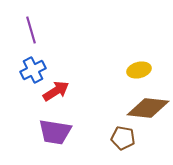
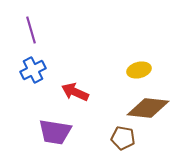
red arrow: moved 19 px right, 1 px down; rotated 124 degrees counterclockwise
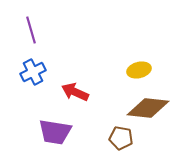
blue cross: moved 2 px down
brown pentagon: moved 2 px left
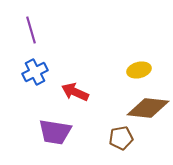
blue cross: moved 2 px right
brown pentagon: rotated 20 degrees counterclockwise
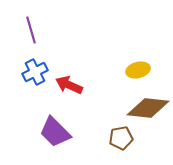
yellow ellipse: moved 1 px left
red arrow: moved 6 px left, 7 px up
purple trapezoid: rotated 36 degrees clockwise
